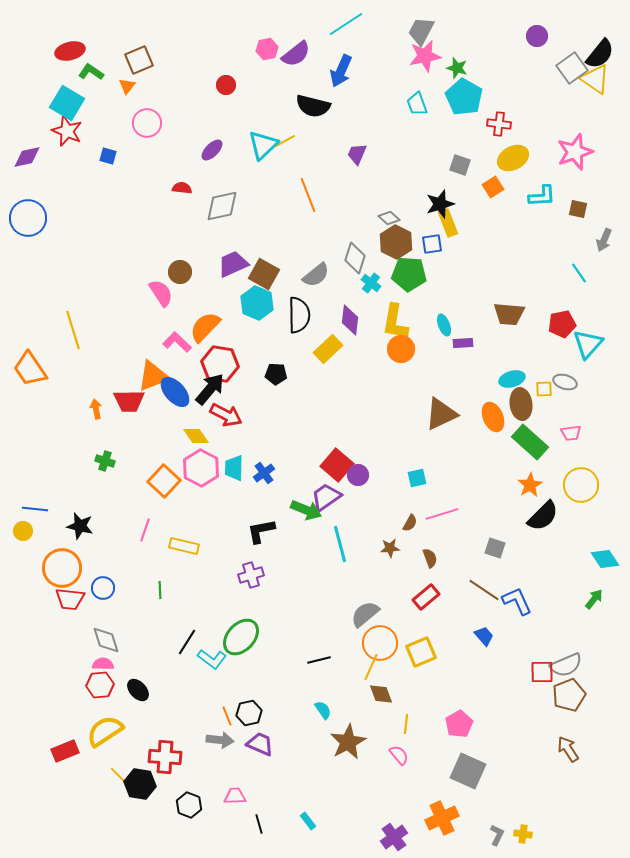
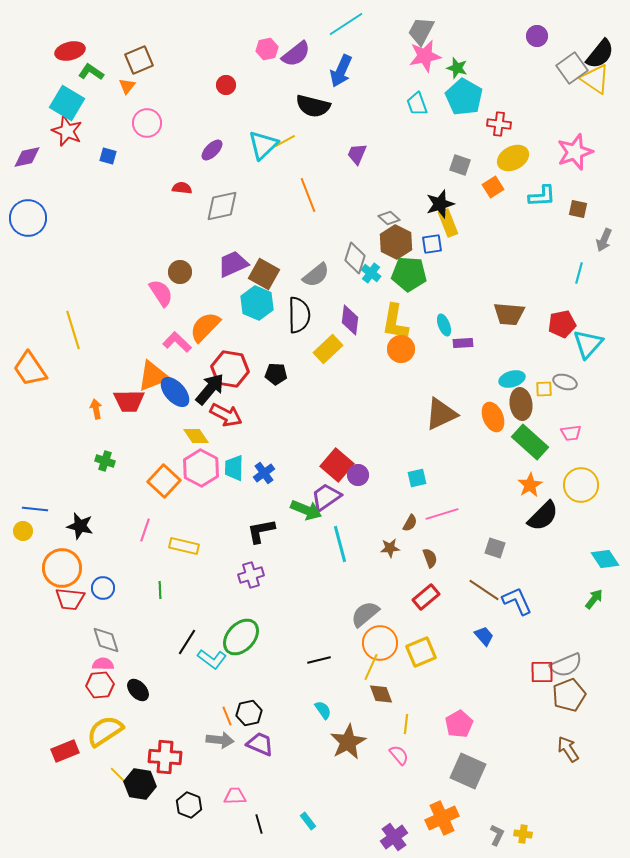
cyan line at (579, 273): rotated 50 degrees clockwise
cyan cross at (371, 283): moved 10 px up
red hexagon at (220, 364): moved 10 px right, 5 px down
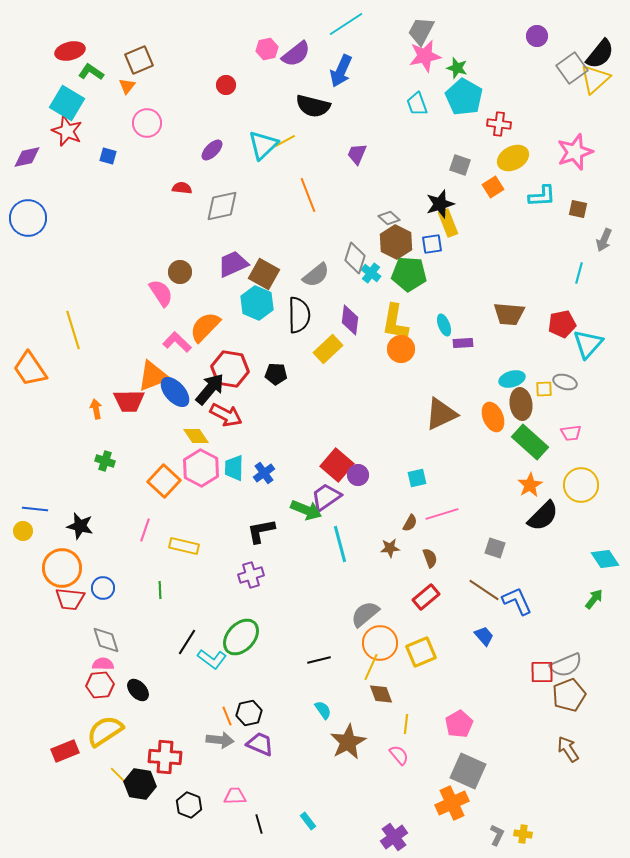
yellow triangle at (595, 79): rotated 44 degrees clockwise
orange cross at (442, 818): moved 10 px right, 15 px up
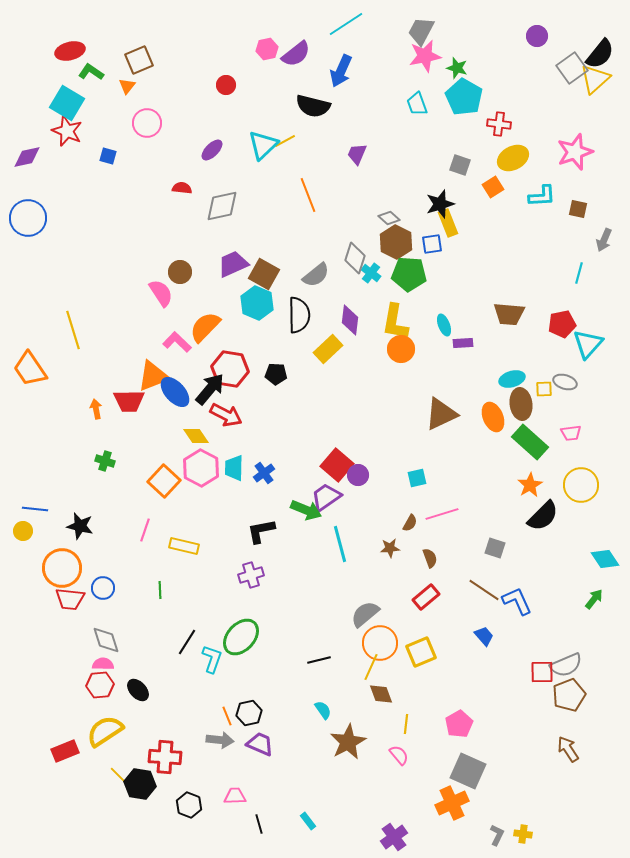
cyan L-shape at (212, 659): rotated 108 degrees counterclockwise
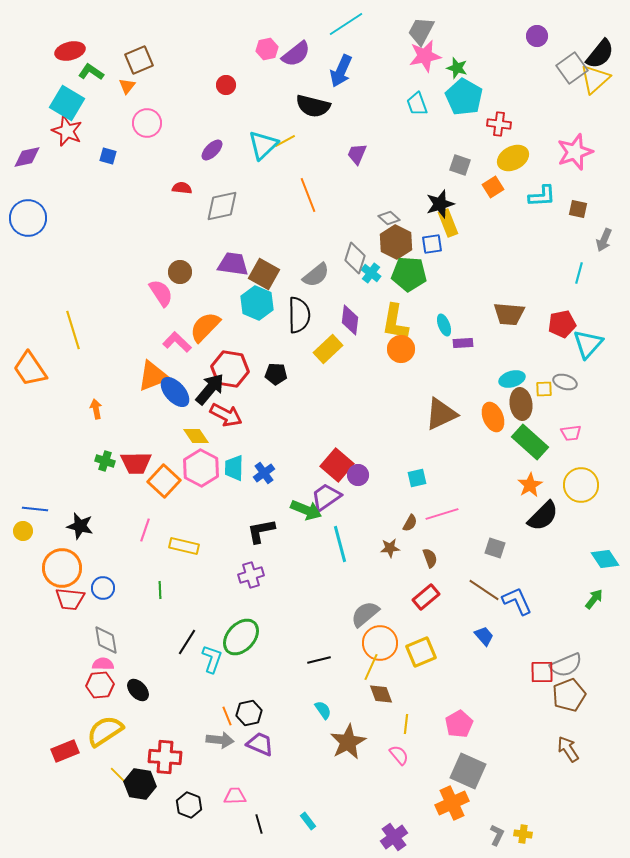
purple trapezoid at (233, 264): rotated 32 degrees clockwise
red trapezoid at (129, 401): moved 7 px right, 62 px down
gray diamond at (106, 640): rotated 8 degrees clockwise
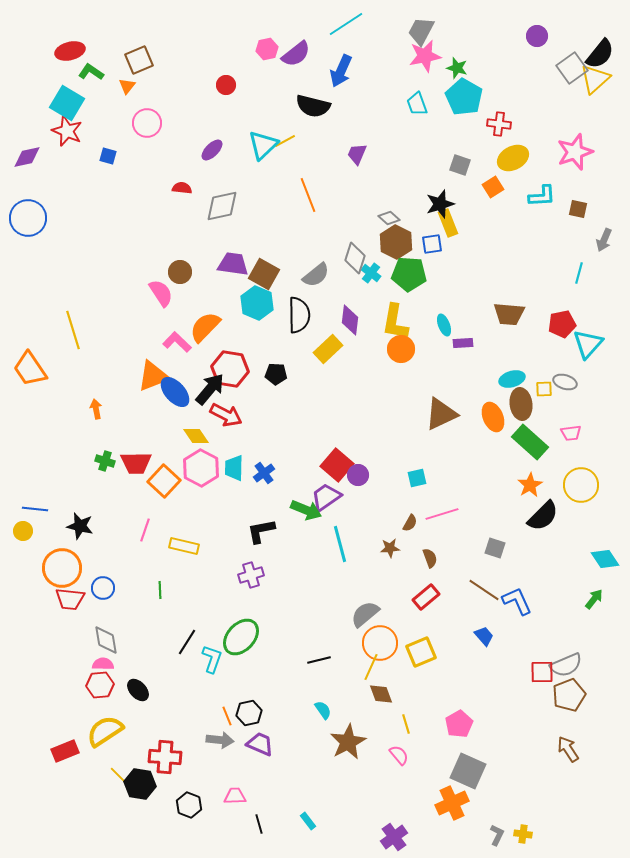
yellow line at (406, 724): rotated 24 degrees counterclockwise
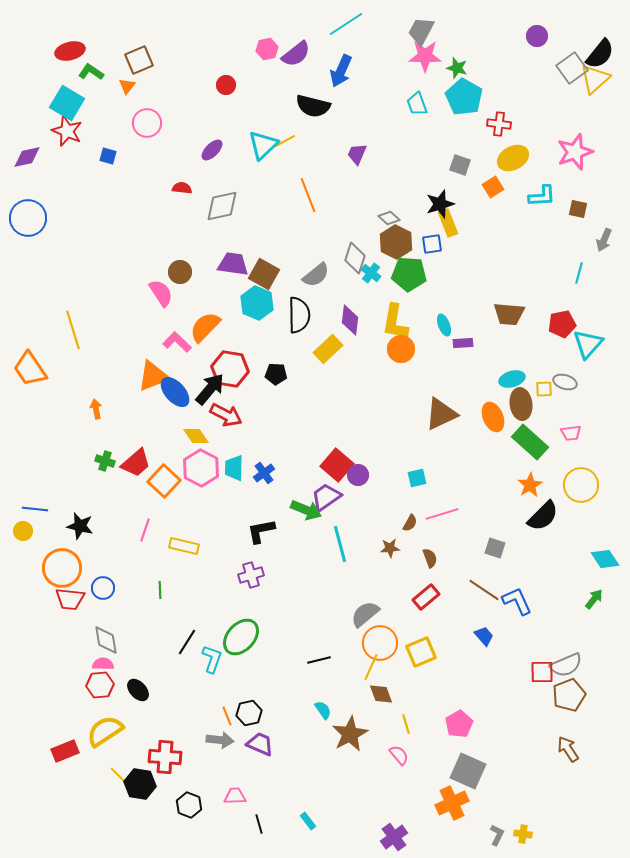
pink star at (425, 56): rotated 12 degrees clockwise
red trapezoid at (136, 463): rotated 40 degrees counterclockwise
brown star at (348, 742): moved 2 px right, 8 px up
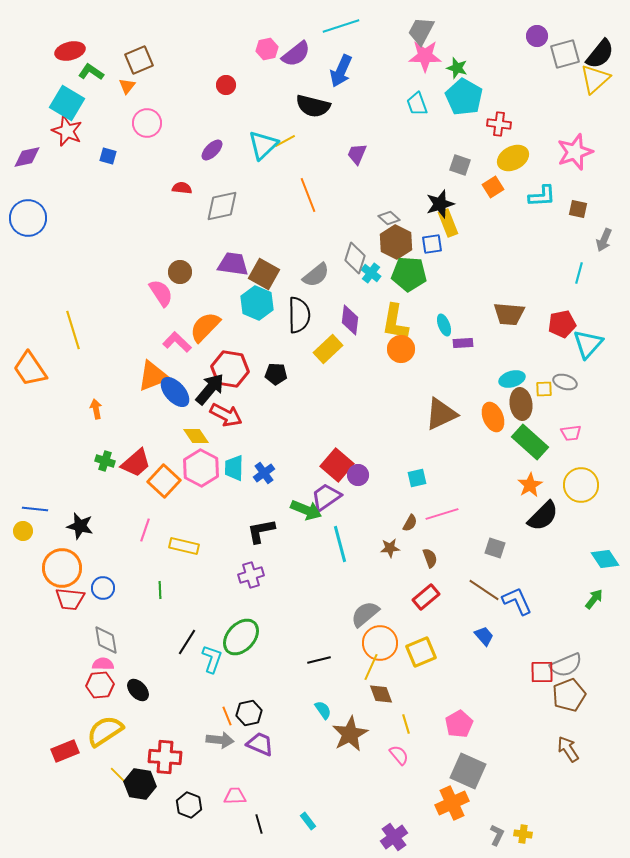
cyan line at (346, 24): moved 5 px left, 2 px down; rotated 15 degrees clockwise
gray square at (572, 68): moved 7 px left, 14 px up; rotated 20 degrees clockwise
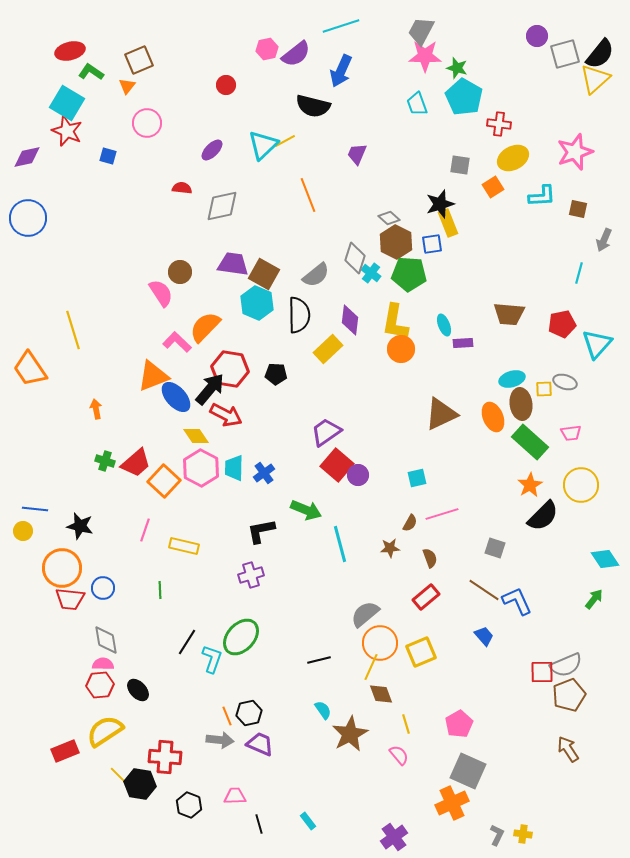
gray square at (460, 165): rotated 10 degrees counterclockwise
cyan triangle at (588, 344): moved 9 px right
blue ellipse at (175, 392): moved 1 px right, 5 px down
purple trapezoid at (326, 497): moved 65 px up
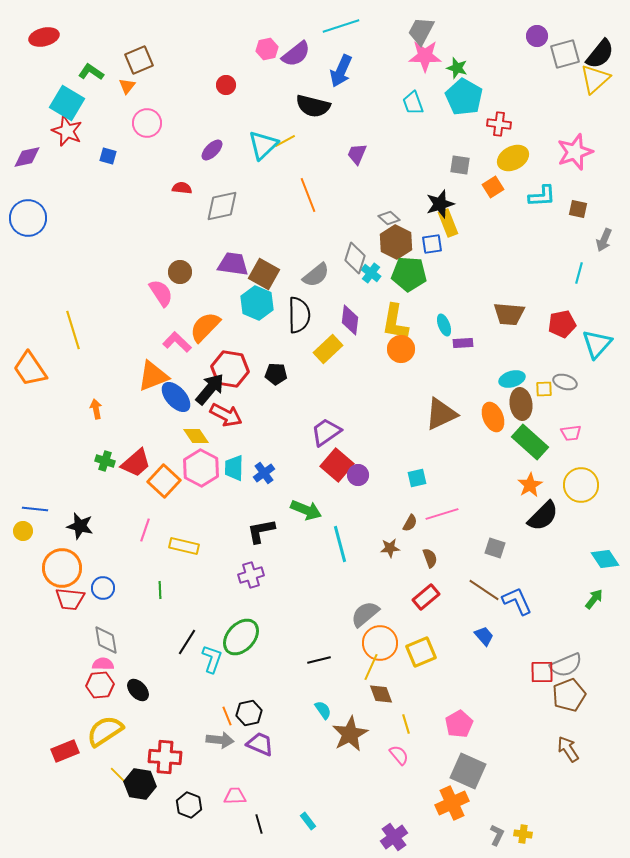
red ellipse at (70, 51): moved 26 px left, 14 px up
cyan trapezoid at (417, 104): moved 4 px left, 1 px up
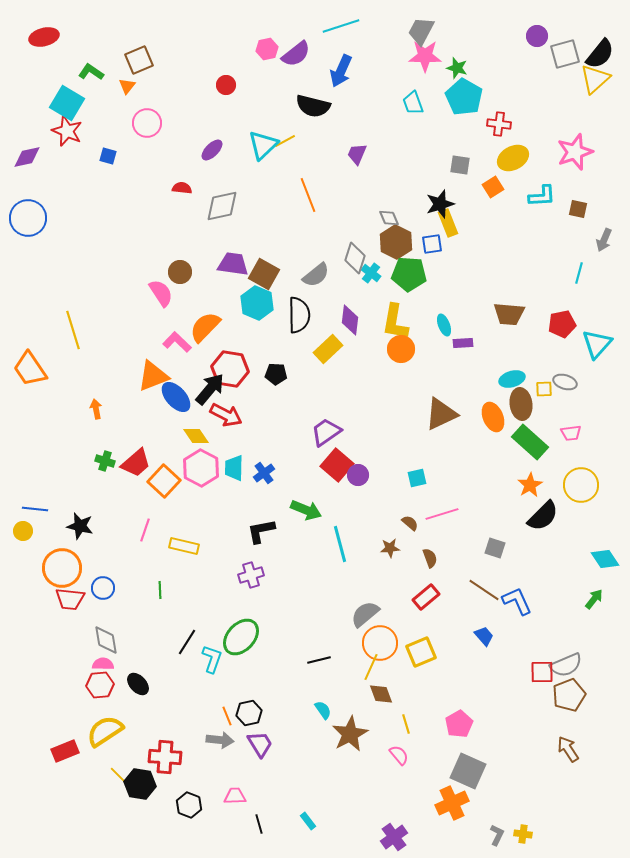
gray diamond at (389, 218): rotated 25 degrees clockwise
brown semicircle at (410, 523): rotated 78 degrees counterclockwise
black ellipse at (138, 690): moved 6 px up
purple trapezoid at (260, 744): rotated 36 degrees clockwise
